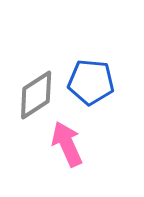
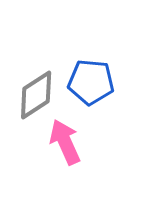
pink arrow: moved 2 px left, 2 px up
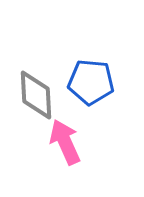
gray diamond: rotated 60 degrees counterclockwise
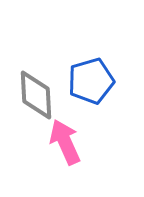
blue pentagon: moved 1 px up; rotated 21 degrees counterclockwise
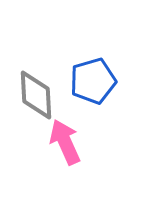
blue pentagon: moved 2 px right
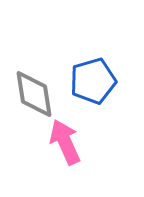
gray diamond: moved 2 px left, 1 px up; rotated 6 degrees counterclockwise
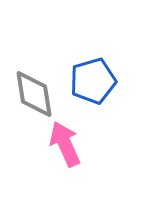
pink arrow: moved 2 px down
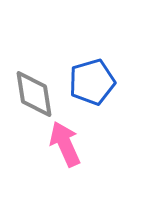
blue pentagon: moved 1 px left, 1 px down
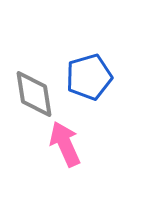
blue pentagon: moved 3 px left, 5 px up
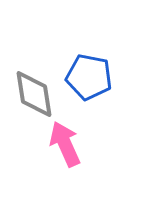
blue pentagon: rotated 27 degrees clockwise
